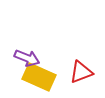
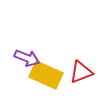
yellow rectangle: moved 7 px right, 2 px up
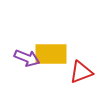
yellow rectangle: moved 5 px right, 21 px up; rotated 24 degrees counterclockwise
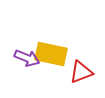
yellow rectangle: rotated 12 degrees clockwise
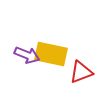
purple arrow: moved 3 px up
